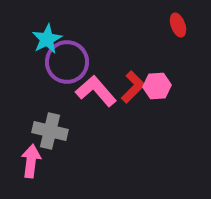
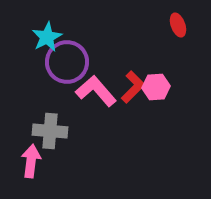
cyan star: moved 2 px up
pink hexagon: moved 1 px left, 1 px down
gray cross: rotated 8 degrees counterclockwise
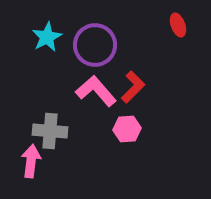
purple circle: moved 28 px right, 17 px up
pink hexagon: moved 29 px left, 42 px down
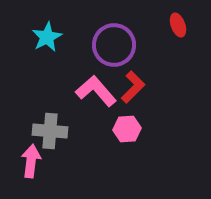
purple circle: moved 19 px right
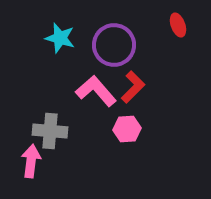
cyan star: moved 13 px right, 1 px down; rotated 28 degrees counterclockwise
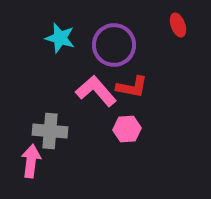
red L-shape: moved 1 px left; rotated 56 degrees clockwise
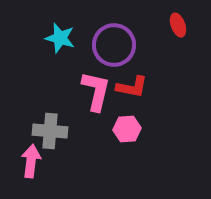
pink L-shape: rotated 54 degrees clockwise
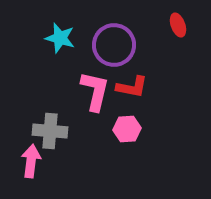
pink L-shape: moved 1 px left
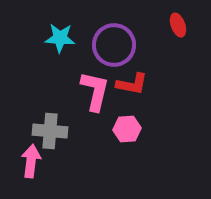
cyan star: rotated 12 degrees counterclockwise
red L-shape: moved 3 px up
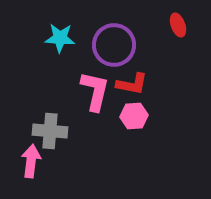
pink hexagon: moved 7 px right, 13 px up
